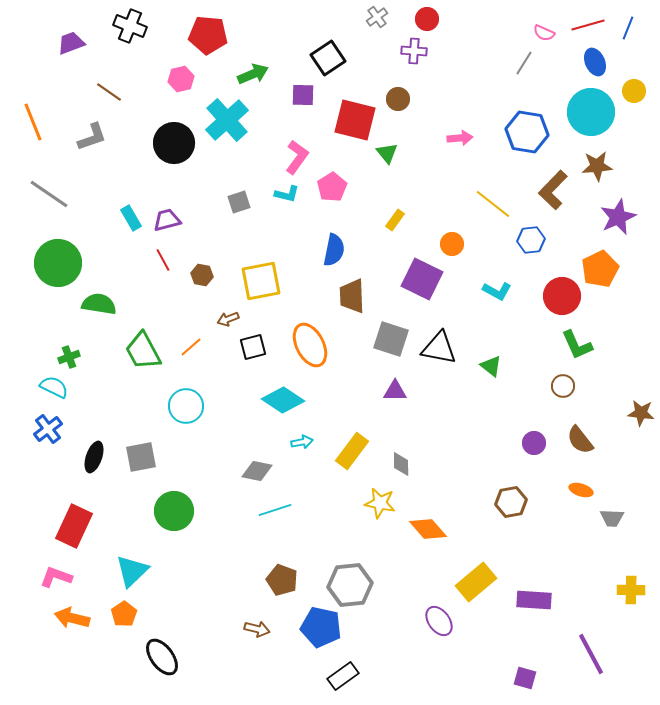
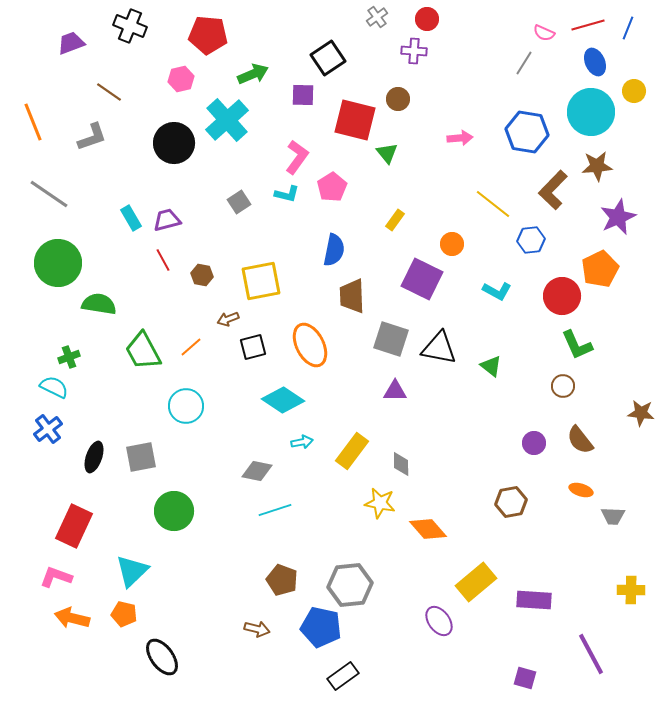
gray square at (239, 202): rotated 15 degrees counterclockwise
gray trapezoid at (612, 518): moved 1 px right, 2 px up
orange pentagon at (124, 614): rotated 25 degrees counterclockwise
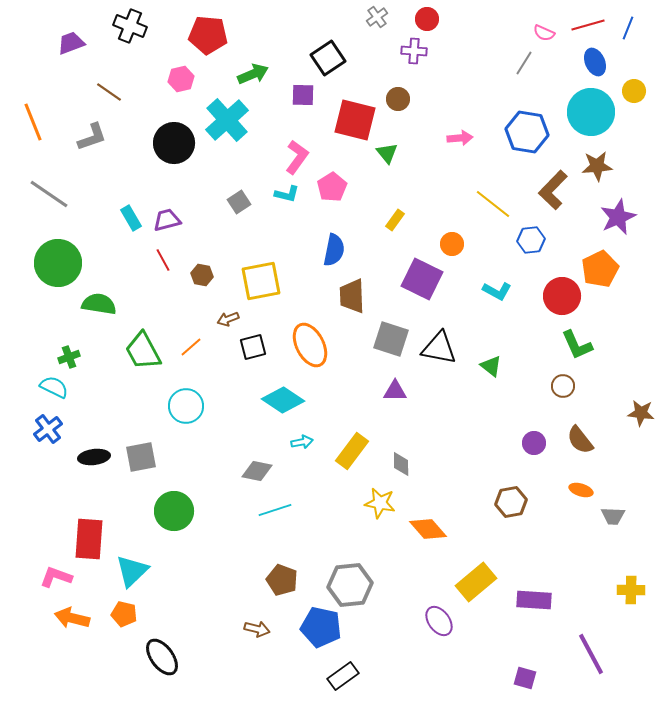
black ellipse at (94, 457): rotated 64 degrees clockwise
red rectangle at (74, 526): moved 15 px right, 13 px down; rotated 21 degrees counterclockwise
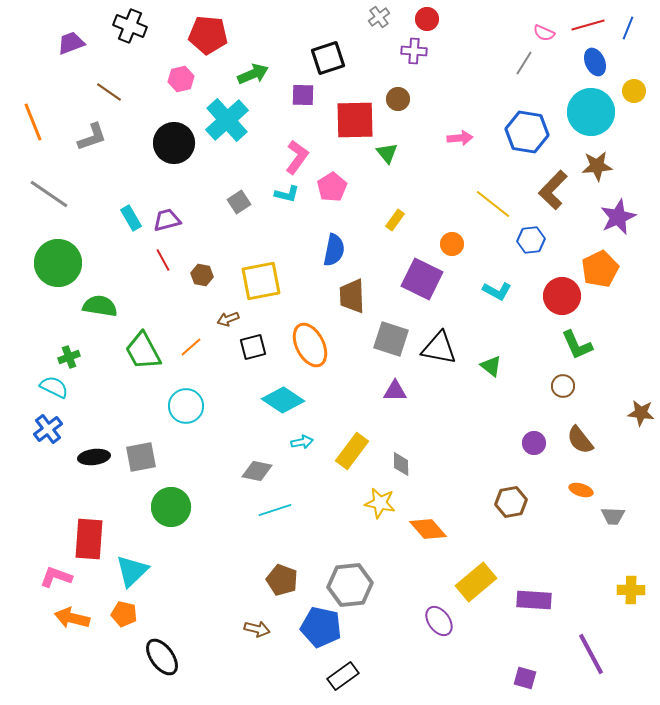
gray cross at (377, 17): moved 2 px right
black square at (328, 58): rotated 16 degrees clockwise
red square at (355, 120): rotated 15 degrees counterclockwise
green semicircle at (99, 304): moved 1 px right, 2 px down
green circle at (174, 511): moved 3 px left, 4 px up
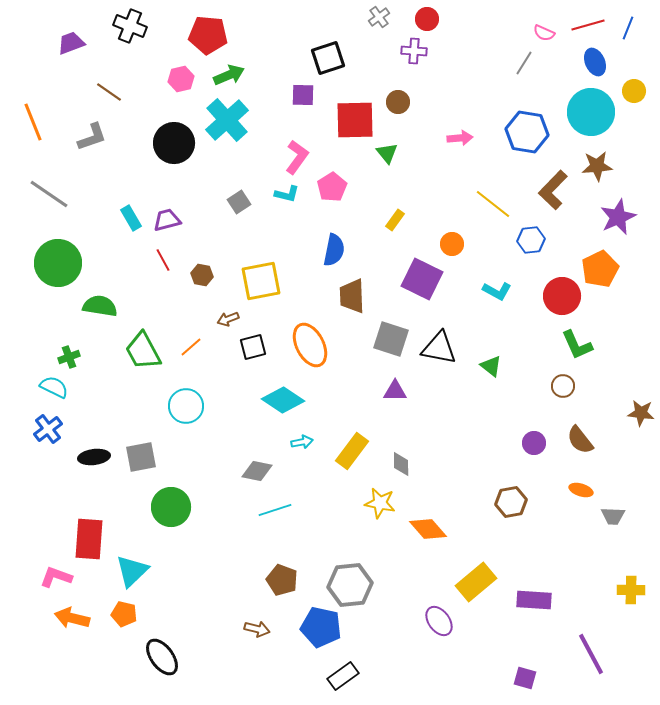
green arrow at (253, 74): moved 24 px left, 1 px down
brown circle at (398, 99): moved 3 px down
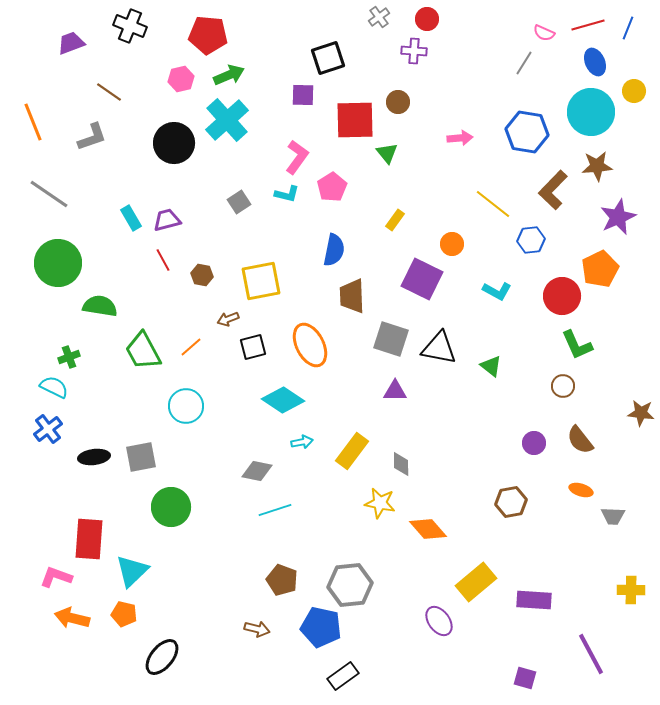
black ellipse at (162, 657): rotated 75 degrees clockwise
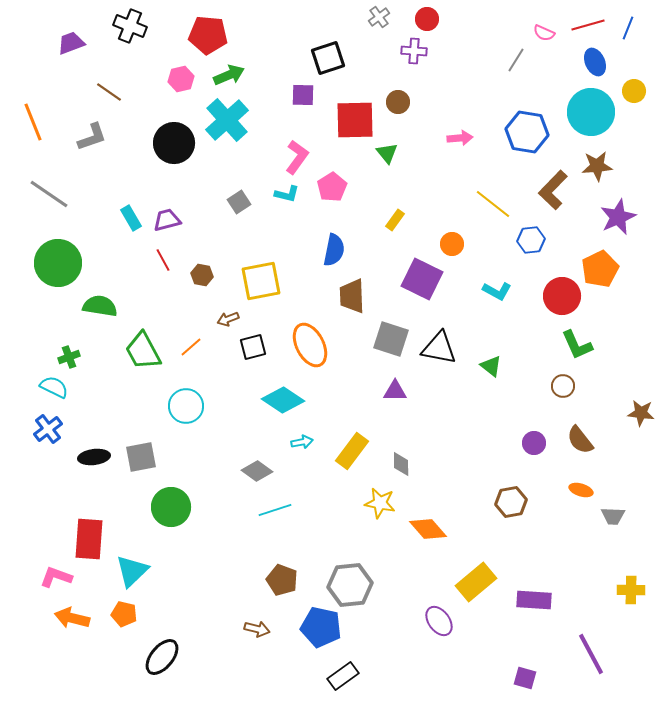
gray line at (524, 63): moved 8 px left, 3 px up
gray diamond at (257, 471): rotated 24 degrees clockwise
